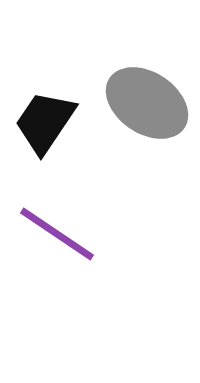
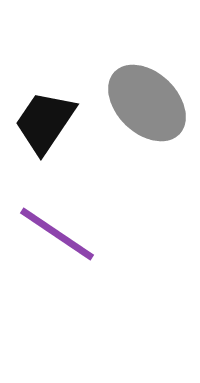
gray ellipse: rotated 10 degrees clockwise
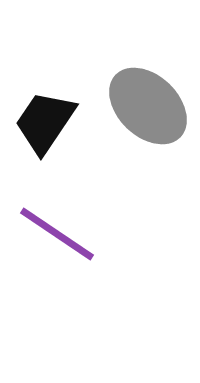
gray ellipse: moved 1 px right, 3 px down
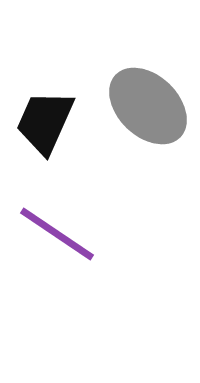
black trapezoid: rotated 10 degrees counterclockwise
